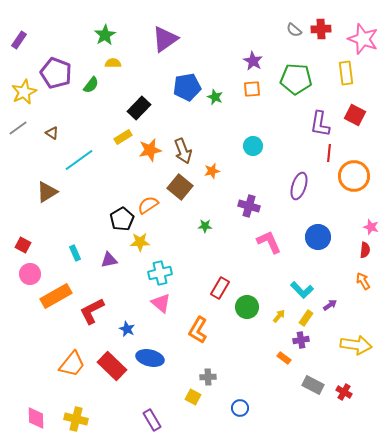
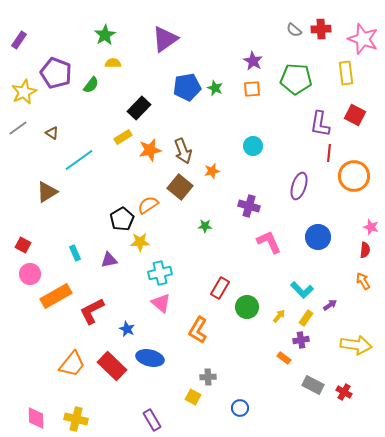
green star at (215, 97): moved 9 px up
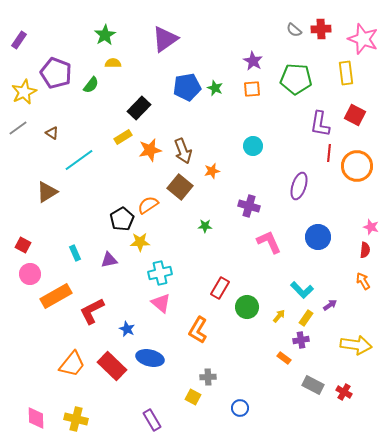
orange circle at (354, 176): moved 3 px right, 10 px up
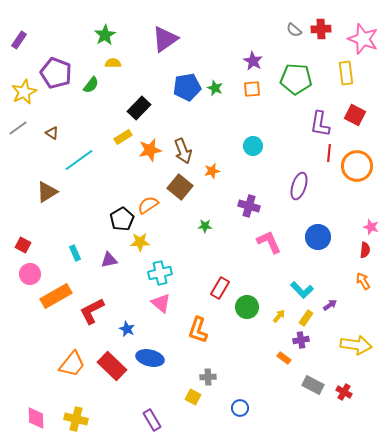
orange L-shape at (198, 330): rotated 12 degrees counterclockwise
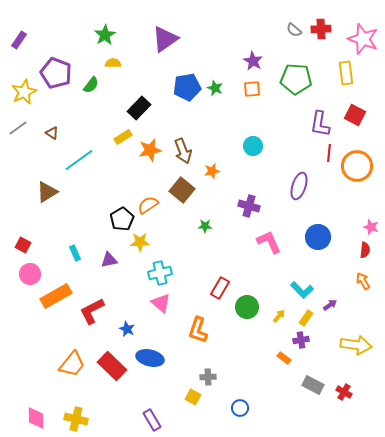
brown square at (180, 187): moved 2 px right, 3 px down
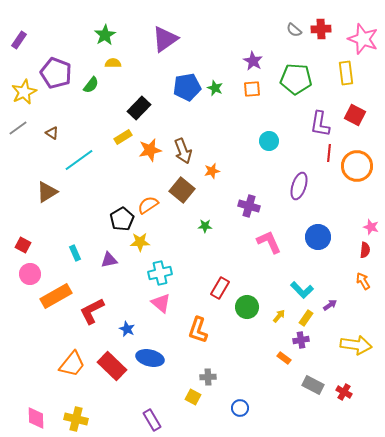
cyan circle at (253, 146): moved 16 px right, 5 px up
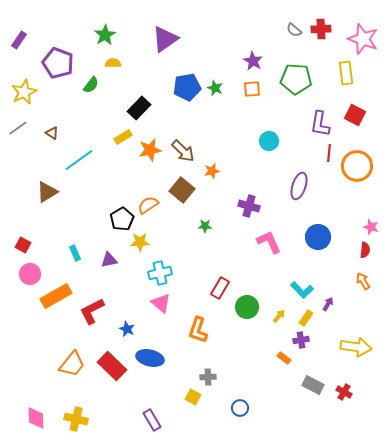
purple pentagon at (56, 73): moved 2 px right, 10 px up
brown arrow at (183, 151): rotated 25 degrees counterclockwise
purple arrow at (330, 305): moved 2 px left, 1 px up; rotated 24 degrees counterclockwise
yellow arrow at (356, 345): moved 2 px down
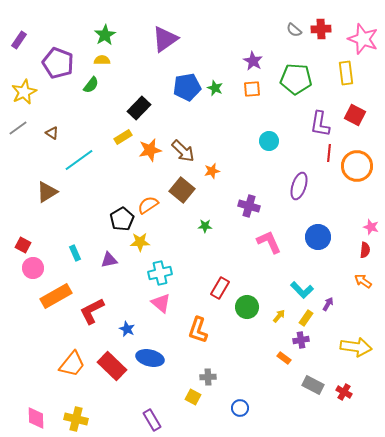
yellow semicircle at (113, 63): moved 11 px left, 3 px up
pink circle at (30, 274): moved 3 px right, 6 px up
orange arrow at (363, 281): rotated 24 degrees counterclockwise
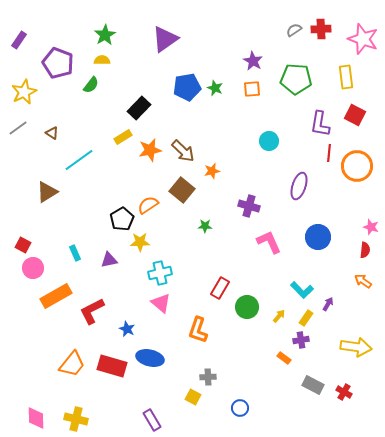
gray semicircle at (294, 30): rotated 105 degrees clockwise
yellow rectangle at (346, 73): moved 4 px down
red rectangle at (112, 366): rotated 28 degrees counterclockwise
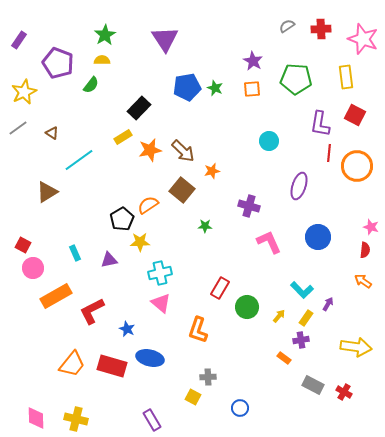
gray semicircle at (294, 30): moved 7 px left, 4 px up
purple triangle at (165, 39): rotated 28 degrees counterclockwise
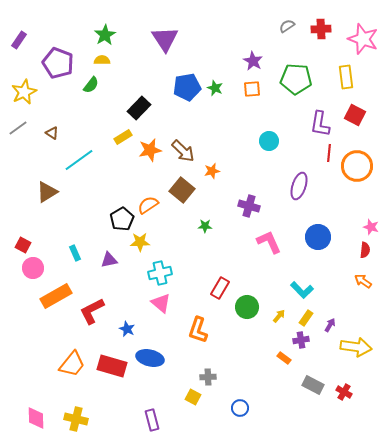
purple arrow at (328, 304): moved 2 px right, 21 px down
purple rectangle at (152, 420): rotated 15 degrees clockwise
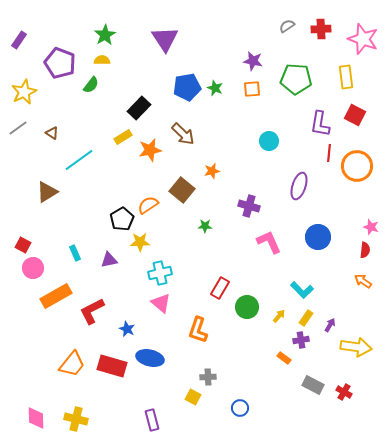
purple star at (253, 61): rotated 18 degrees counterclockwise
purple pentagon at (58, 63): moved 2 px right
brown arrow at (183, 151): moved 17 px up
